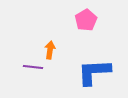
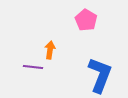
pink pentagon: rotated 10 degrees counterclockwise
blue L-shape: moved 6 px right, 3 px down; rotated 114 degrees clockwise
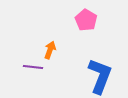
orange arrow: rotated 12 degrees clockwise
blue L-shape: moved 1 px down
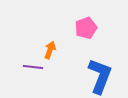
pink pentagon: moved 8 px down; rotated 20 degrees clockwise
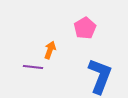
pink pentagon: moved 1 px left; rotated 10 degrees counterclockwise
